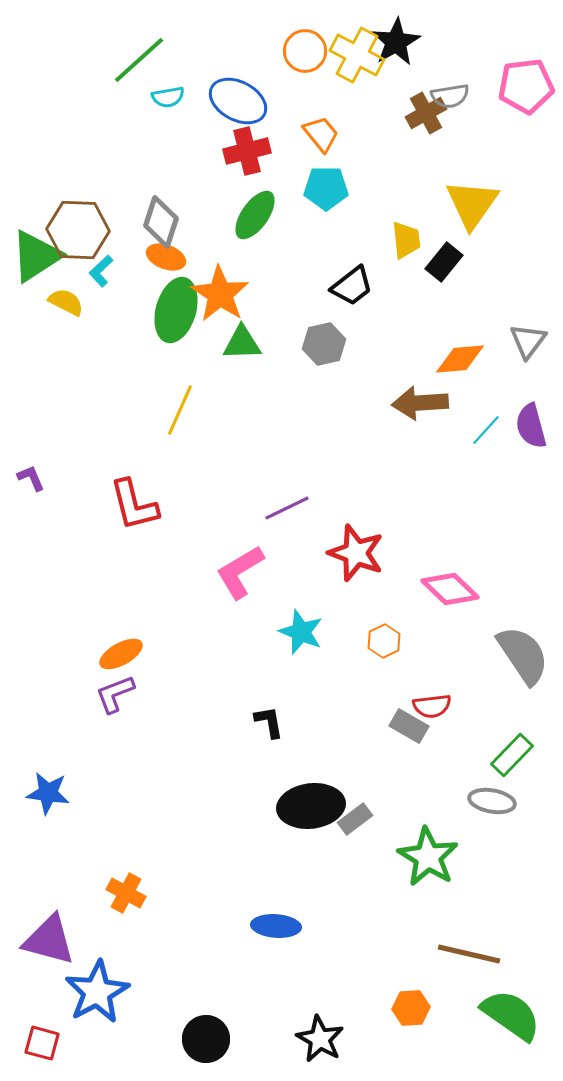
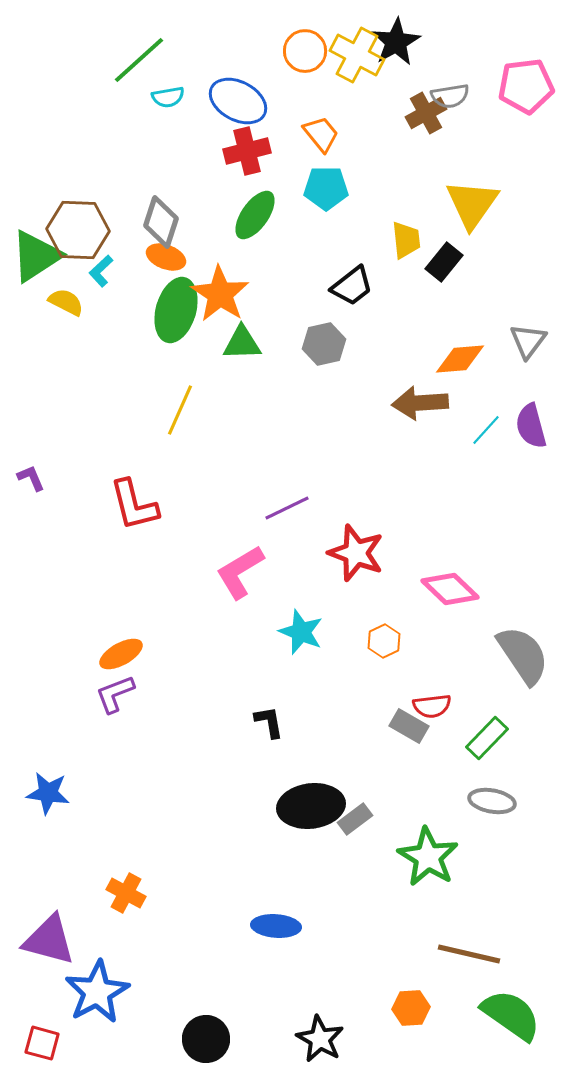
green rectangle at (512, 755): moved 25 px left, 17 px up
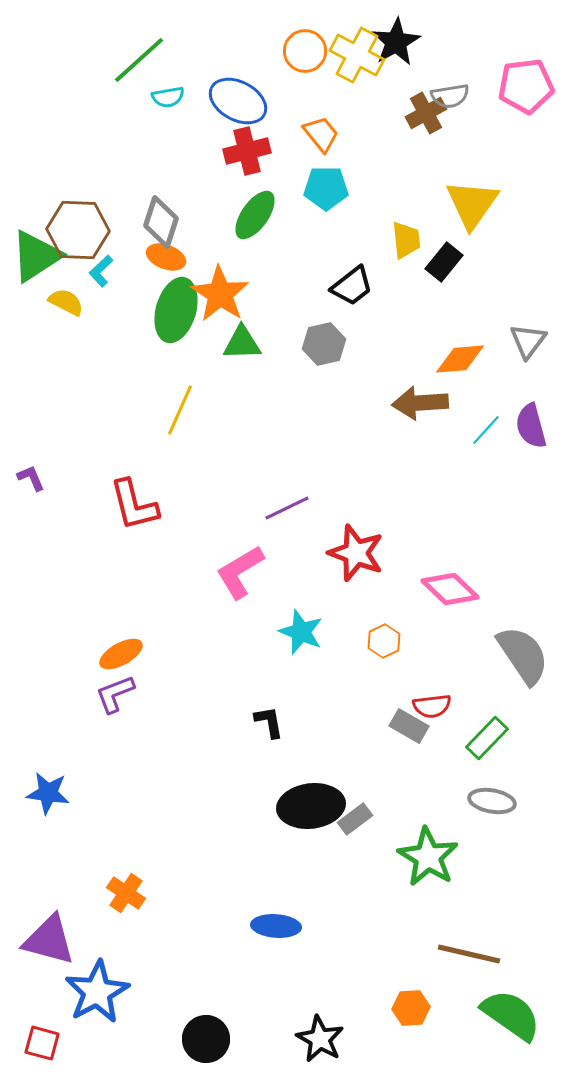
orange cross at (126, 893): rotated 6 degrees clockwise
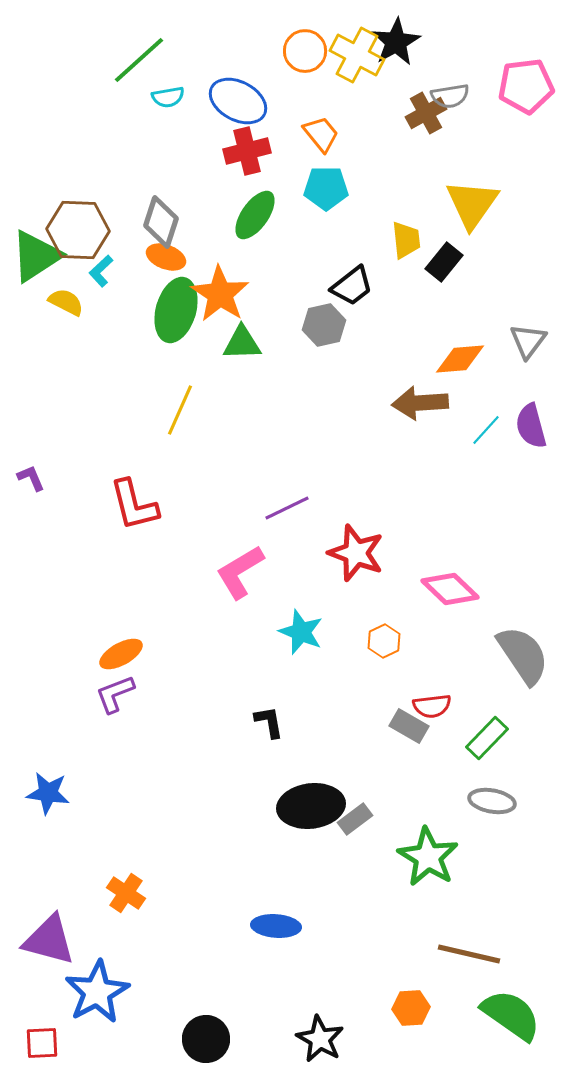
gray hexagon at (324, 344): moved 19 px up
red square at (42, 1043): rotated 18 degrees counterclockwise
